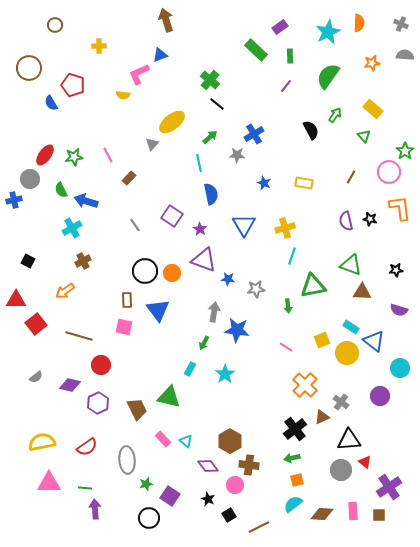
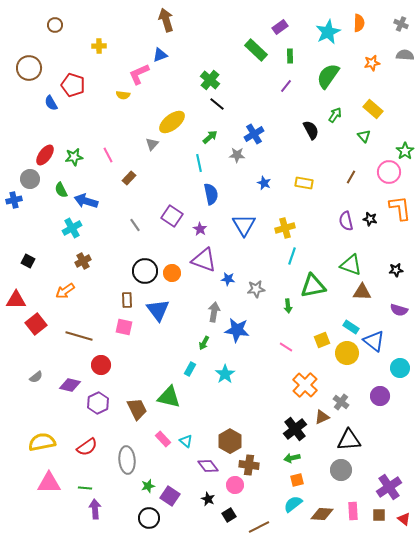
red triangle at (365, 462): moved 39 px right, 57 px down
green star at (146, 484): moved 2 px right, 2 px down
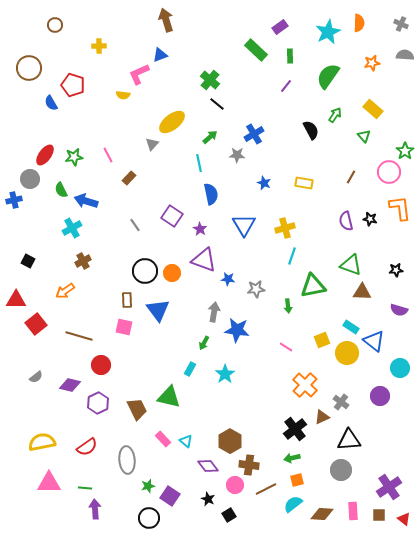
brown line at (259, 527): moved 7 px right, 38 px up
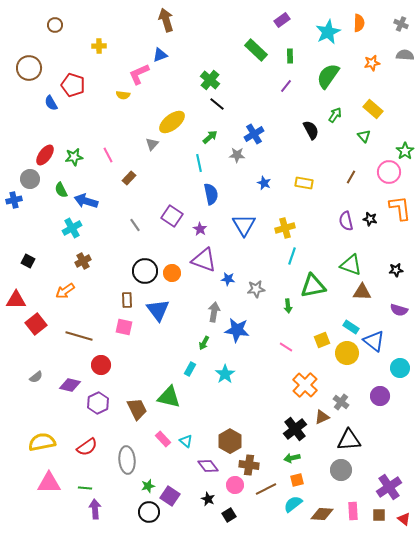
purple rectangle at (280, 27): moved 2 px right, 7 px up
black circle at (149, 518): moved 6 px up
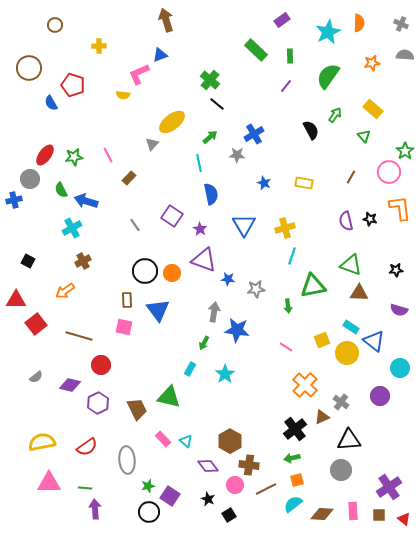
brown triangle at (362, 292): moved 3 px left, 1 px down
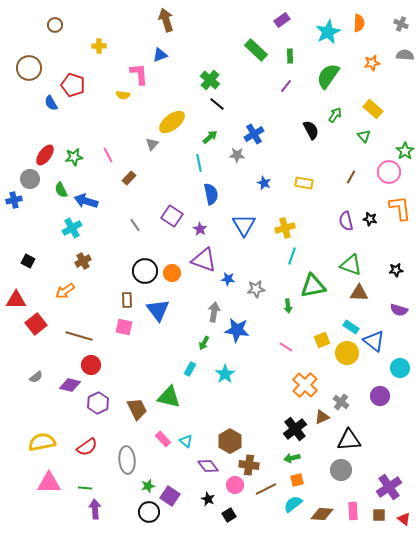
pink L-shape at (139, 74): rotated 110 degrees clockwise
red circle at (101, 365): moved 10 px left
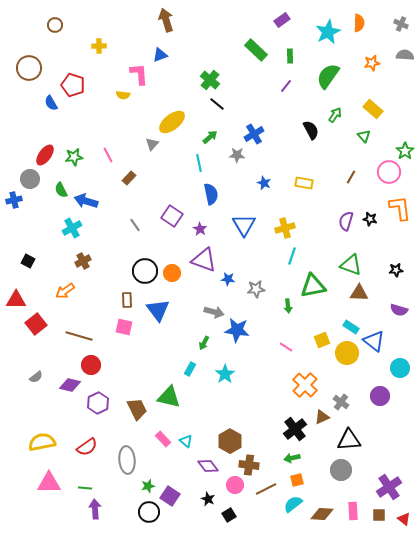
purple semicircle at (346, 221): rotated 30 degrees clockwise
gray arrow at (214, 312): rotated 96 degrees clockwise
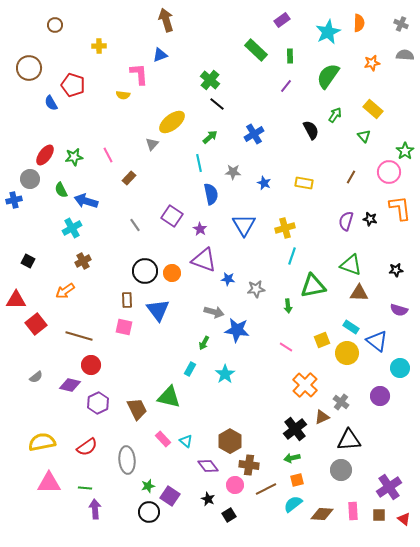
gray star at (237, 155): moved 4 px left, 17 px down
blue triangle at (374, 341): moved 3 px right
